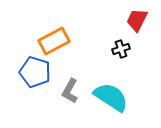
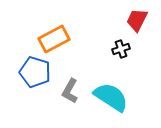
orange rectangle: moved 2 px up
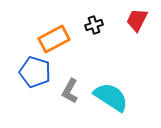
black cross: moved 27 px left, 24 px up
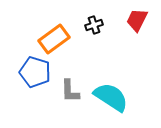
orange rectangle: rotated 8 degrees counterclockwise
gray L-shape: rotated 30 degrees counterclockwise
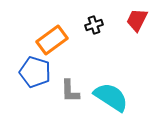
orange rectangle: moved 2 px left, 1 px down
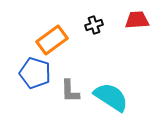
red trapezoid: rotated 60 degrees clockwise
blue pentagon: moved 1 px down
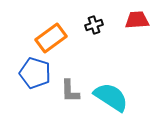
orange rectangle: moved 1 px left, 2 px up
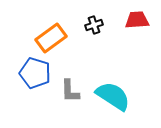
cyan semicircle: moved 2 px right, 1 px up
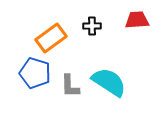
black cross: moved 2 px left, 1 px down; rotated 18 degrees clockwise
gray L-shape: moved 5 px up
cyan semicircle: moved 4 px left, 14 px up
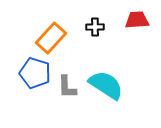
black cross: moved 3 px right, 1 px down
orange rectangle: rotated 12 degrees counterclockwise
cyan semicircle: moved 3 px left, 3 px down
gray L-shape: moved 3 px left, 1 px down
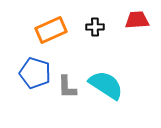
orange rectangle: moved 8 px up; rotated 24 degrees clockwise
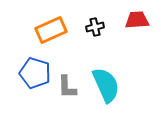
black cross: rotated 12 degrees counterclockwise
cyan semicircle: rotated 33 degrees clockwise
